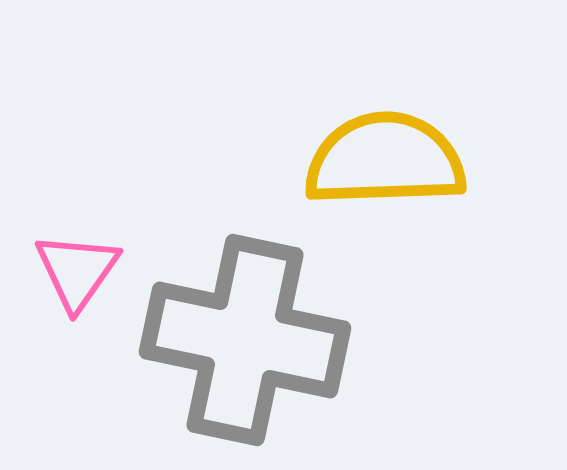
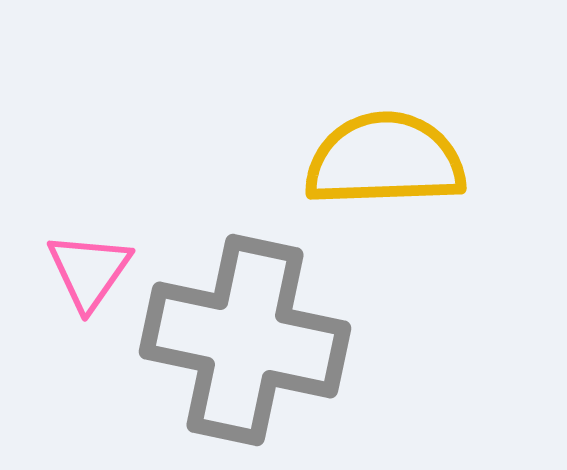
pink triangle: moved 12 px right
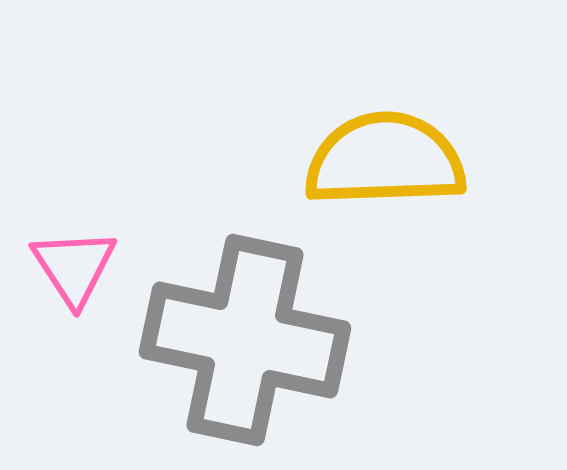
pink triangle: moved 15 px left, 4 px up; rotated 8 degrees counterclockwise
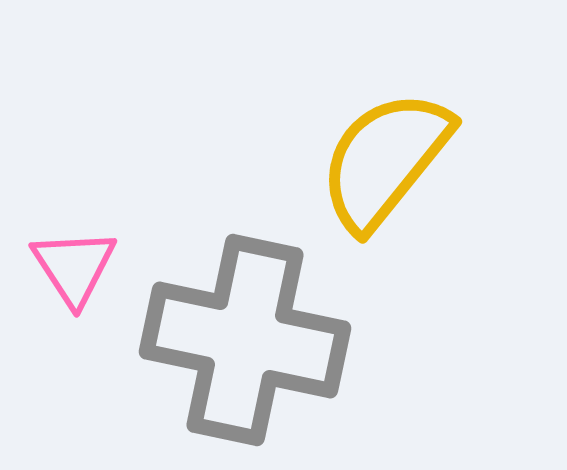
yellow semicircle: rotated 49 degrees counterclockwise
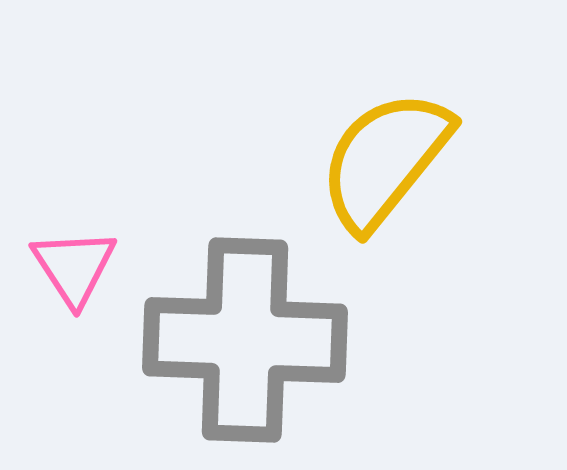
gray cross: rotated 10 degrees counterclockwise
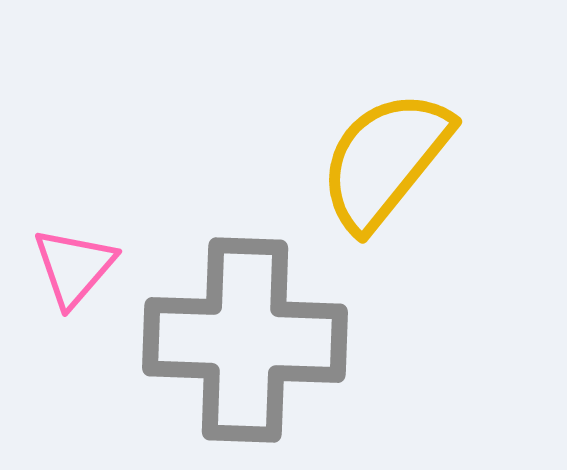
pink triangle: rotated 14 degrees clockwise
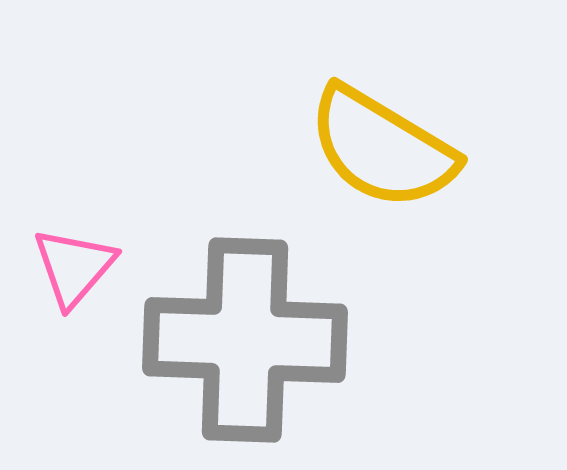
yellow semicircle: moved 3 px left, 12 px up; rotated 98 degrees counterclockwise
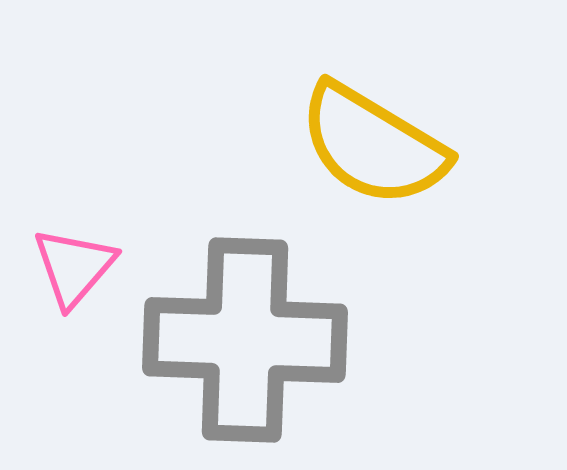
yellow semicircle: moved 9 px left, 3 px up
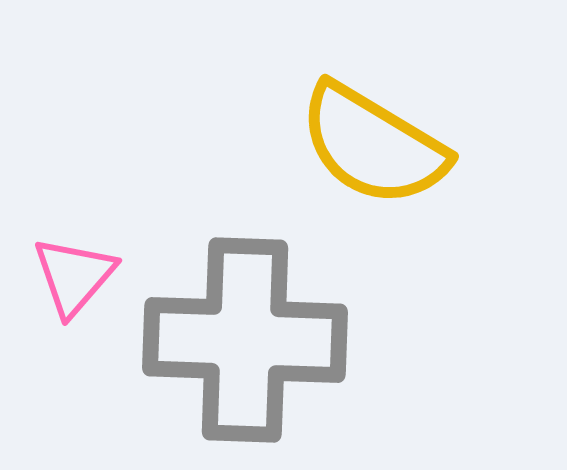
pink triangle: moved 9 px down
